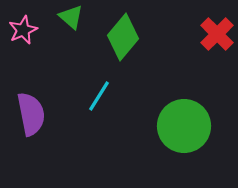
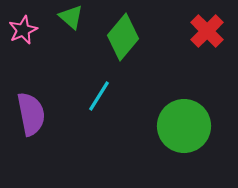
red cross: moved 10 px left, 3 px up
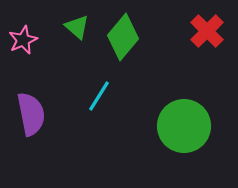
green triangle: moved 6 px right, 10 px down
pink star: moved 10 px down
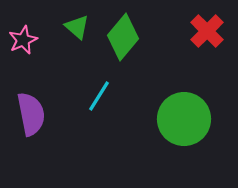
green circle: moved 7 px up
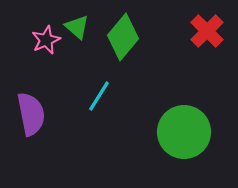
pink star: moved 23 px right
green circle: moved 13 px down
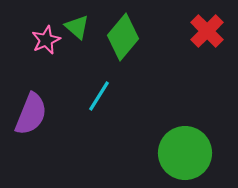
purple semicircle: rotated 33 degrees clockwise
green circle: moved 1 px right, 21 px down
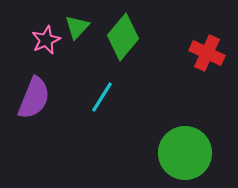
green triangle: rotated 32 degrees clockwise
red cross: moved 22 px down; rotated 20 degrees counterclockwise
cyan line: moved 3 px right, 1 px down
purple semicircle: moved 3 px right, 16 px up
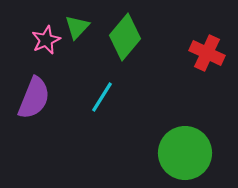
green diamond: moved 2 px right
